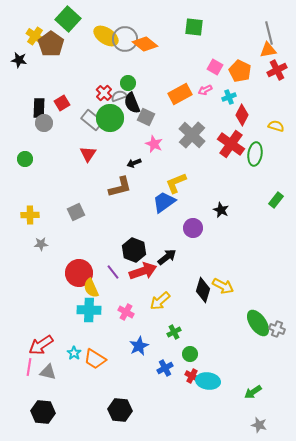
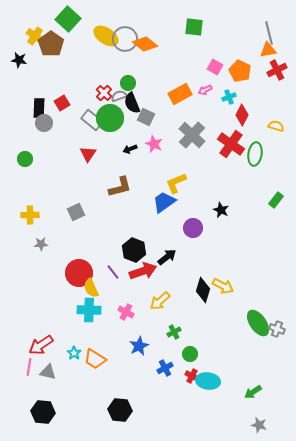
black arrow at (134, 163): moved 4 px left, 14 px up
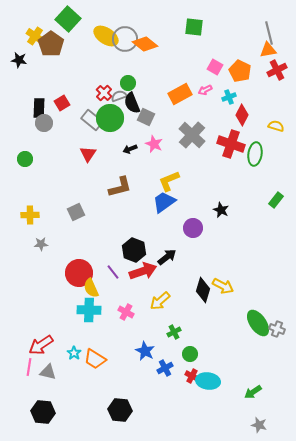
red cross at (231, 144): rotated 16 degrees counterclockwise
yellow L-shape at (176, 183): moved 7 px left, 2 px up
blue star at (139, 346): moved 6 px right, 5 px down; rotated 18 degrees counterclockwise
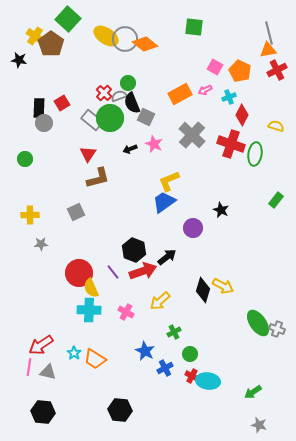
brown L-shape at (120, 187): moved 22 px left, 9 px up
